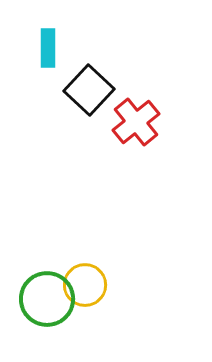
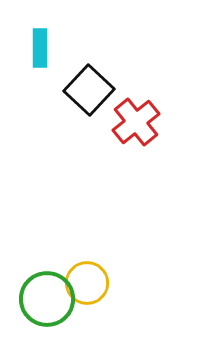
cyan rectangle: moved 8 px left
yellow circle: moved 2 px right, 2 px up
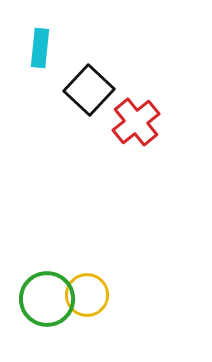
cyan rectangle: rotated 6 degrees clockwise
yellow circle: moved 12 px down
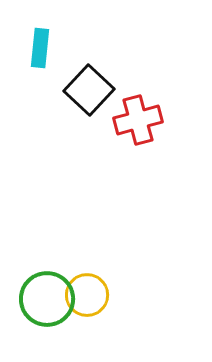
red cross: moved 2 px right, 2 px up; rotated 24 degrees clockwise
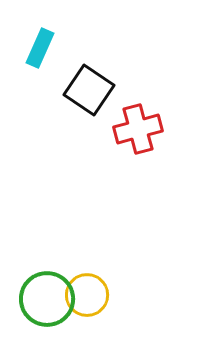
cyan rectangle: rotated 18 degrees clockwise
black square: rotated 9 degrees counterclockwise
red cross: moved 9 px down
